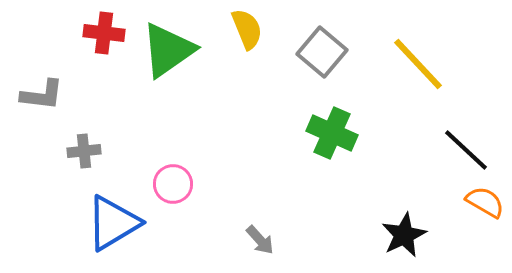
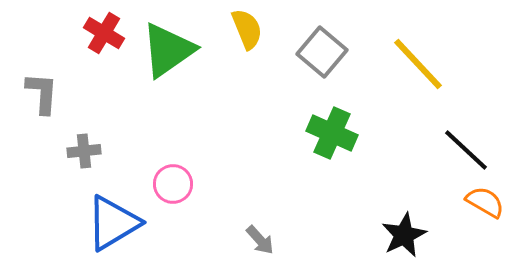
red cross: rotated 24 degrees clockwise
gray L-shape: moved 2 px up; rotated 93 degrees counterclockwise
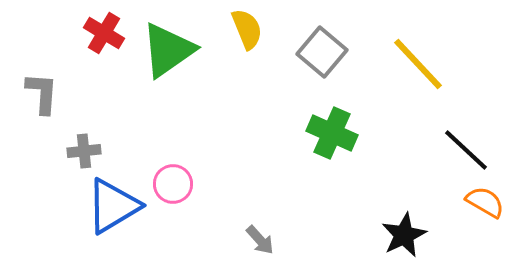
blue triangle: moved 17 px up
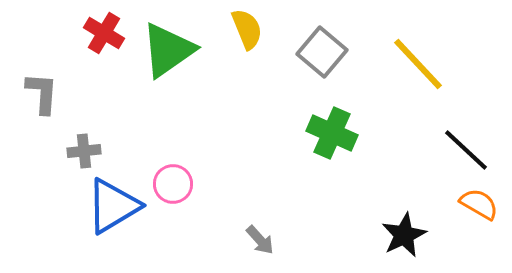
orange semicircle: moved 6 px left, 2 px down
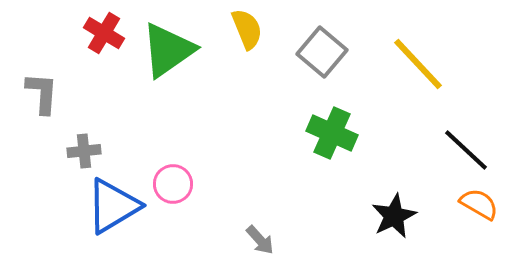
black star: moved 10 px left, 19 px up
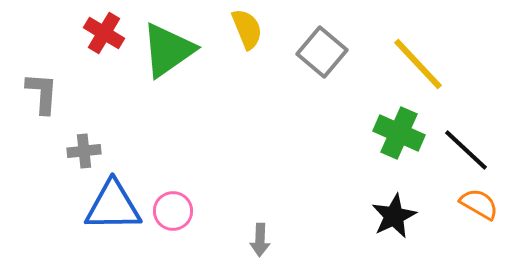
green cross: moved 67 px right
pink circle: moved 27 px down
blue triangle: rotated 30 degrees clockwise
gray arrow: rotated 44 degrees clockwise
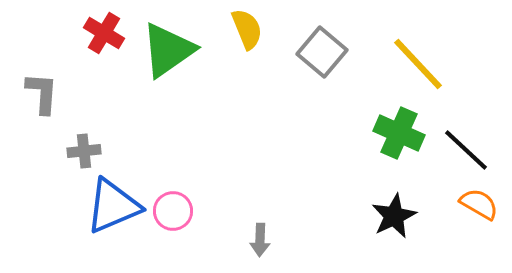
blue triangle: rotated 22 degrees counterclockwise
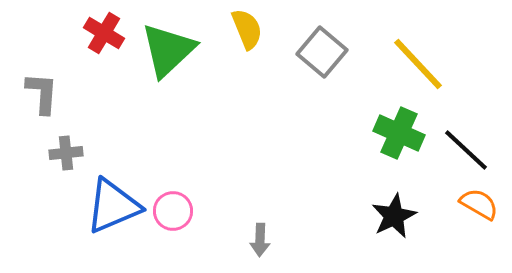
green triangle: rotated 8 degrees counterclockwise
gray cross: moved 18 px left, 2 px down
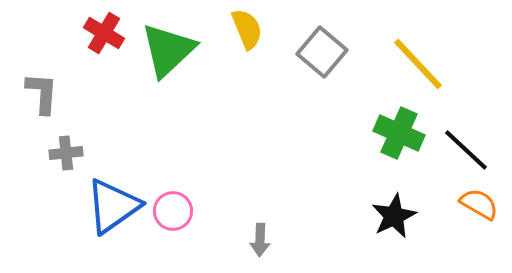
blue triangle: rotated 12 degrees counterclockwise
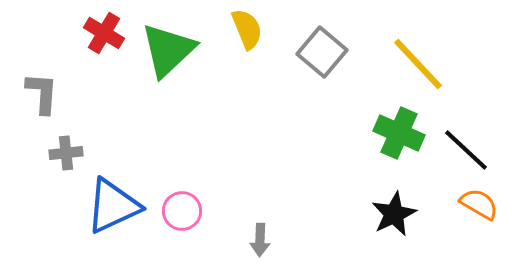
blue triangle: rotated 10 degrees clockwise
pink circle: moved 9 px right
black star: moved 2 px up
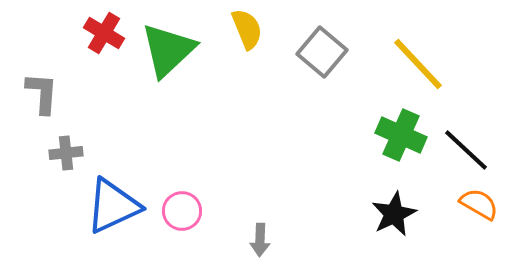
green cross: moved 2 px right, 2 px down
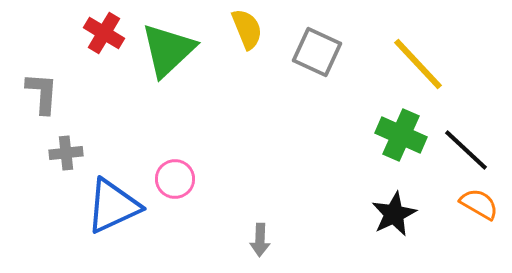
gray square: moved 5 px left; rotated 15 degrees counterclockwise
pink circle: moved 7 px left, 32 px up
